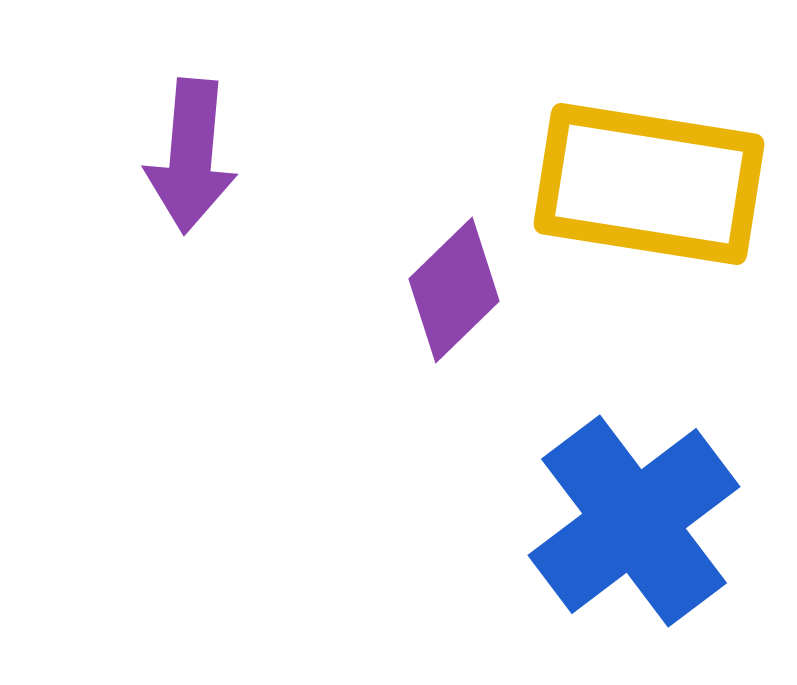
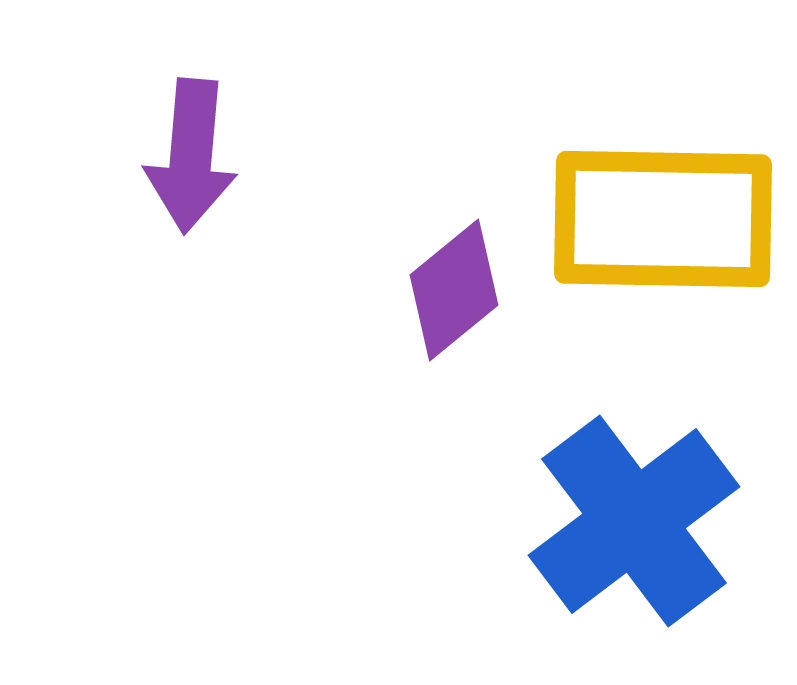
yellow rectangle: moved 14 px right, 35 px down; rotated 8 degrees counterclockwise
purple diamond: rotated 5 degrees clockwise
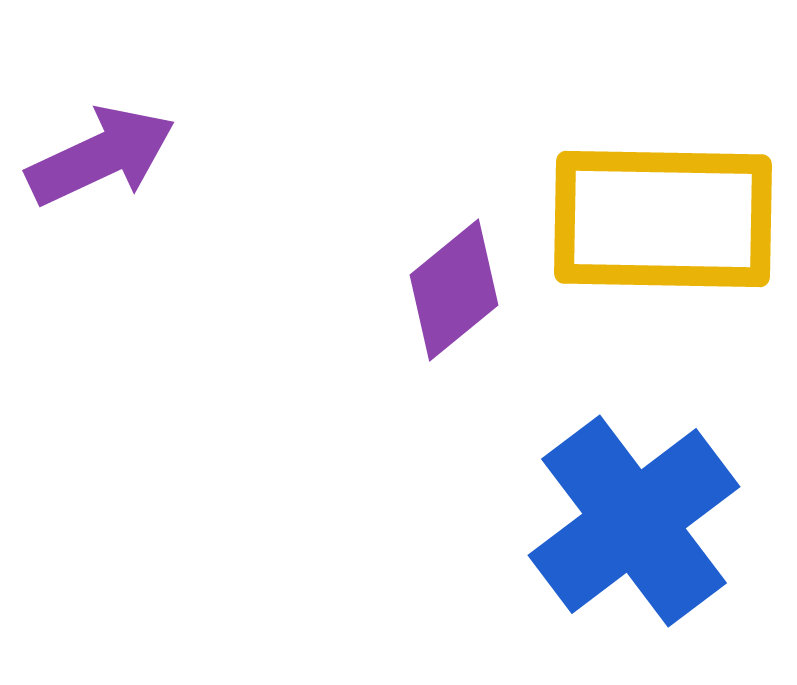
purple arrow: moved 90 px left; rotated 120 degrees counterclockwise
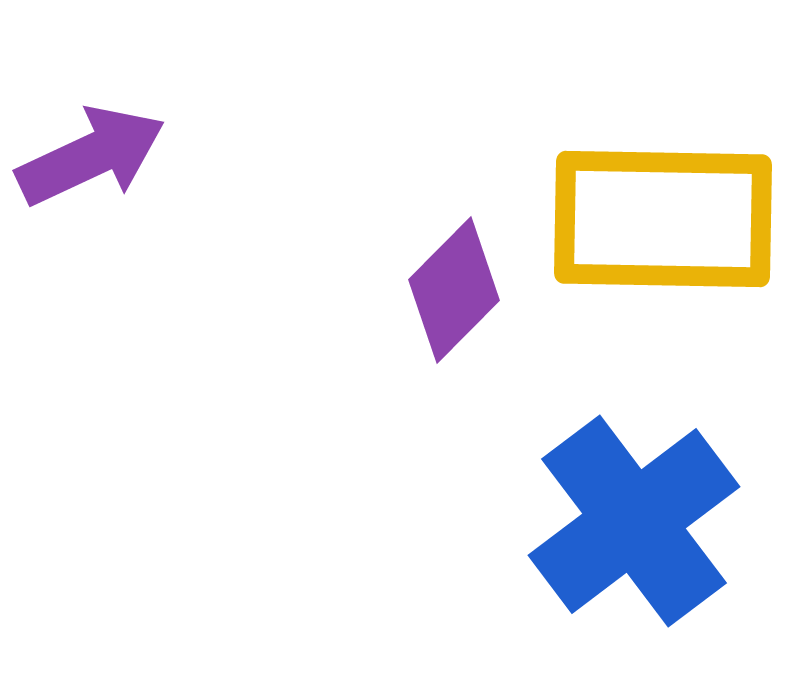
purple arrow: moved 10 px left
purple diamond: rotated 6 degrees counterclockwise
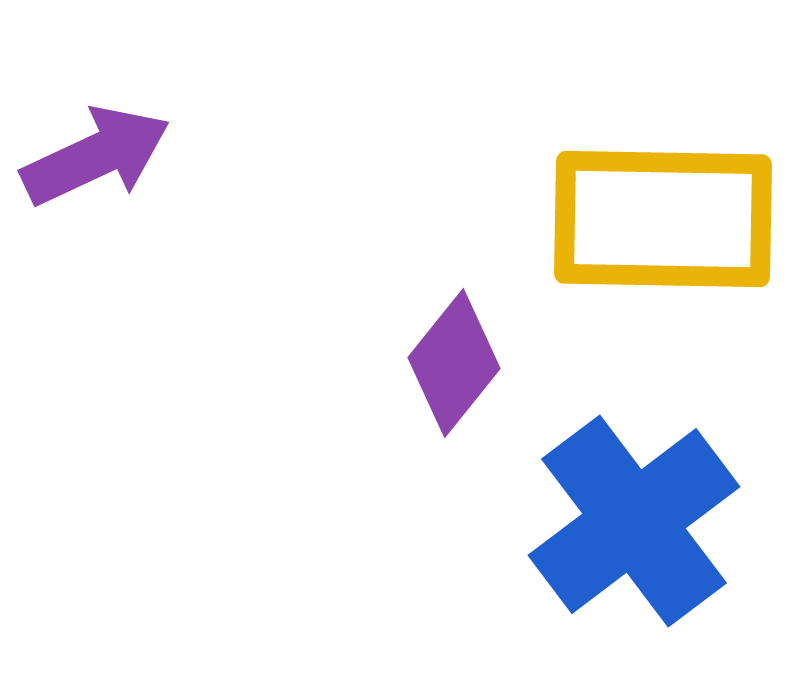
purple arrow: moved 5 px right
purple diamond: moved 73 px down; rotated 6 degrees counterclockwise
